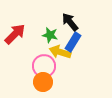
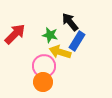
blue rectangle: moved 4 px right, 1 px up
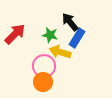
blue rectangle: moved 3 px up
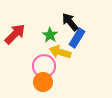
green star: rotated 21 degrees clockwise
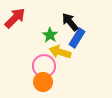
red arrow: moved 16 px up
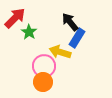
green star: moved 21 px left, 3 px up
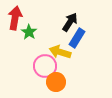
red arrow: rotated 35 degrees counterclockwise
black arrow: rotated 72 degrees clockwise
pink circle: moved 1 px right
orange circle: moved 13 px right
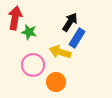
green star: rotated 21 degrees counterclockwise
pink circle: moved 12 px left, 1 px up
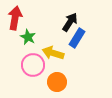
green star: moved 1 px left, 5 px down; rotated 14 degrees clockwise
yellow arrow: moved 7 px left, 1 px down
orange circle: moved 1 px right
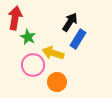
blue rectangle: moved 1 px right, 1 px down
